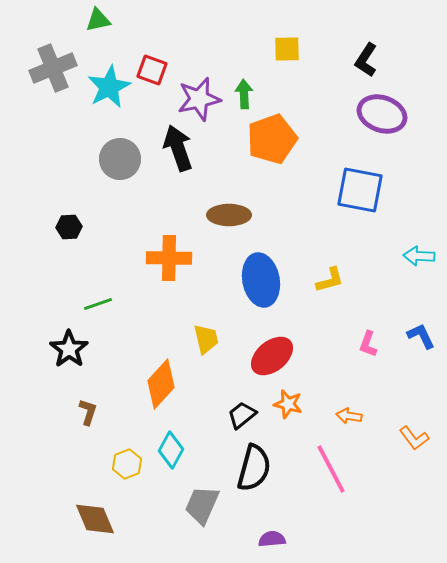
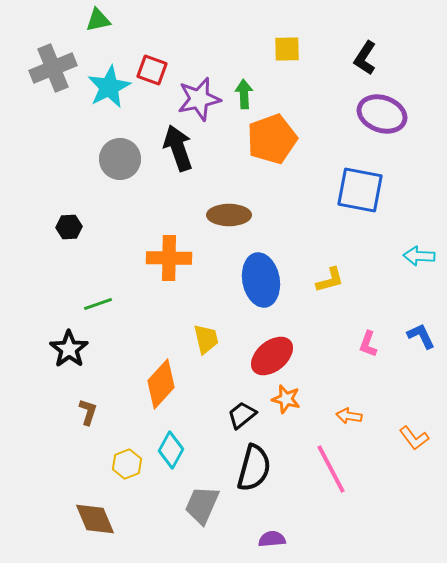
black L-shape: moved 1 px left, 2 px up
orange star: moved 2 px left, 5 px up
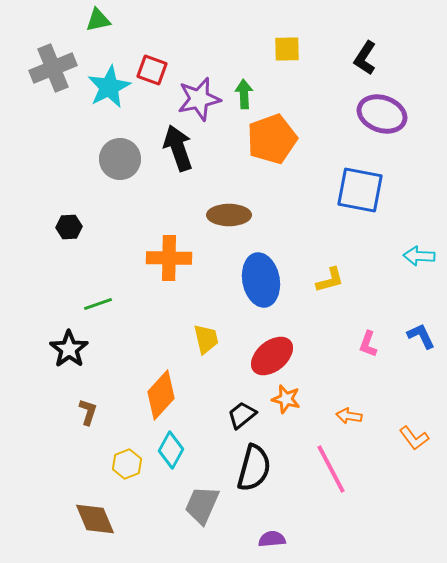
orange diamond: moved 11 px down
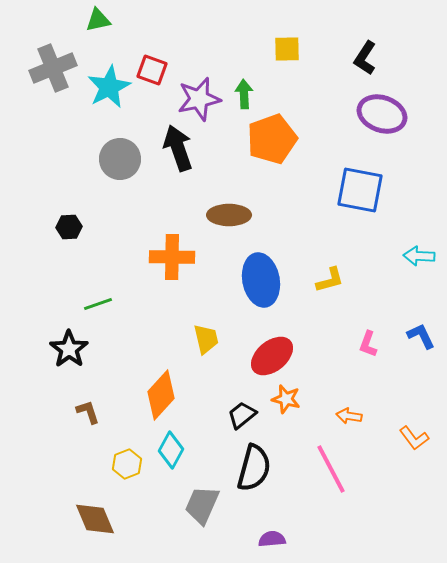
orange cross: moved 3 px right, 1 px up
brown L-shape: rotated 36 degrees counterclockwise
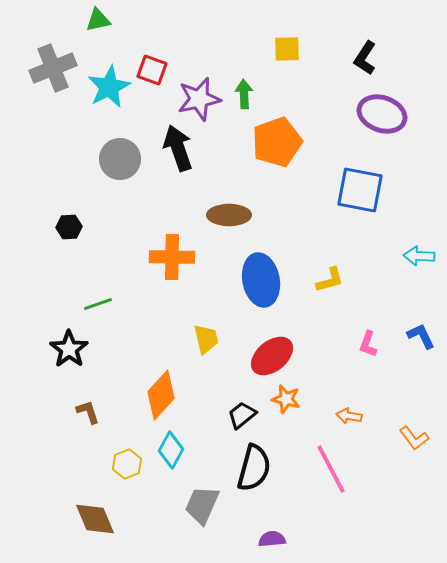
orange pentagon: moved 5 px right, 3 px down
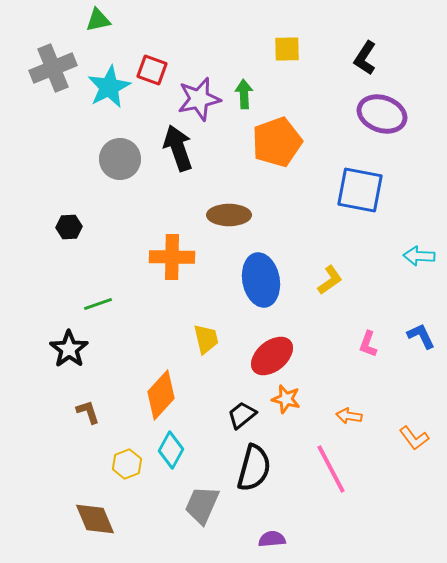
yellow L-shape: rotated 20 degrees counterclockwise
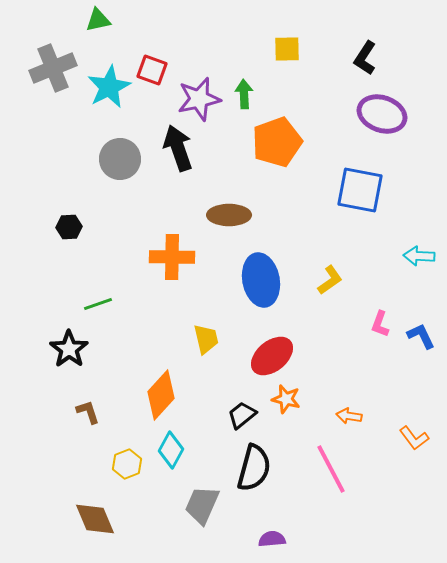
pink L-shape: moved 12 px right, 20 px up
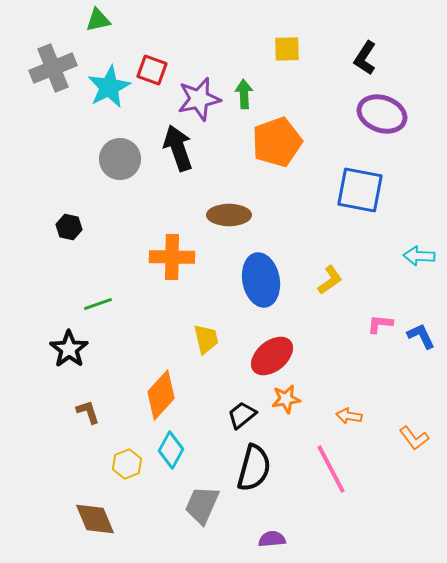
black hexagon: rotated 15 degrees clockwise
pink L-shape: rotated 76 degrees clockwise
orange star: rotated 24 degrees counterclockwise
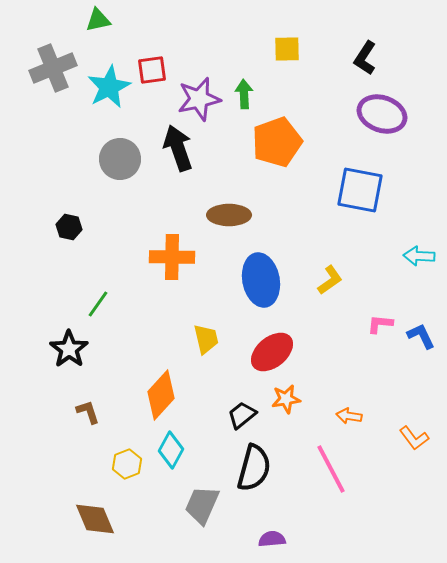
red square: rotated 28 degrees counterclockwise
green line: rotated 36 degrees counterclockwise
red ellipse: moved 4 px up
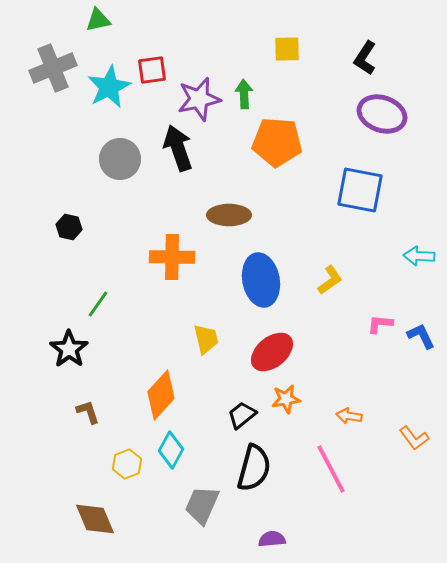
orange pentagon: rotated 24 degrees clockwise
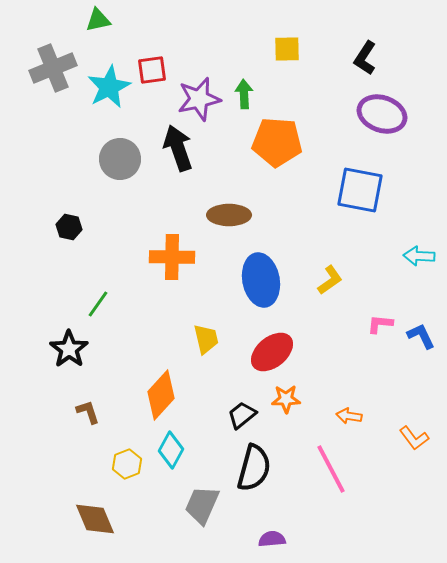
orange star: rotated 8 degrees clockwise
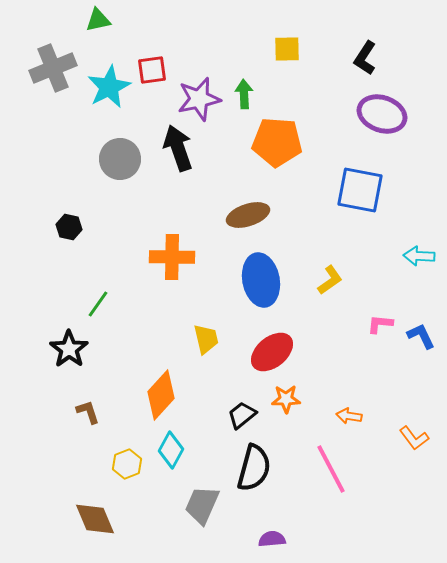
brown ellipse: moved 19 px right; rotated 18 degrees counterclockwise
